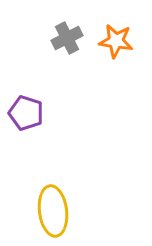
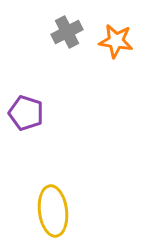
gray cross: moved 6 px up
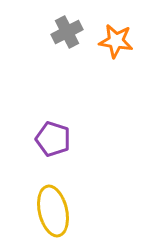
purple pentagon: moved 27 px right, 26 px down
yellow ellipse: rotated 6 degrees counterclockwise
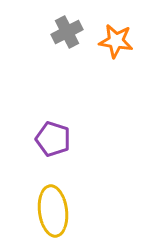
yellow ellipse: rotated 6 degrees clockwise
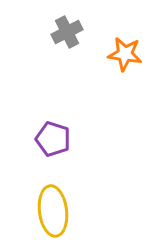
orange star: moved 9 px right, 13 px down
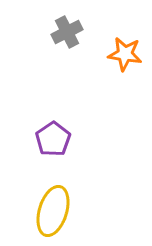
purple pentagon: rotated 20 degrees clockwise
yellow ellipse: rotated 24 degrees clockwise
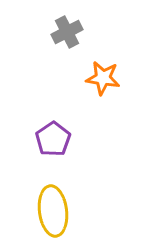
orange star: moved 22 px left, 24 px down
yellow ellipse: rotated 24 degrees counterclockwise
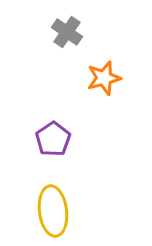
gray cross: rotated 28 degrees counterclockwise
orange star: moved 1 px right; rotated 24 degrees counterclockwise
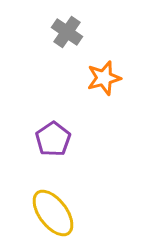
yellow ellipse: moved 2 px down; rotated 30 degrees counterclockwise
